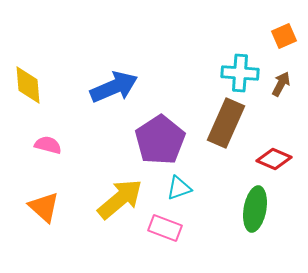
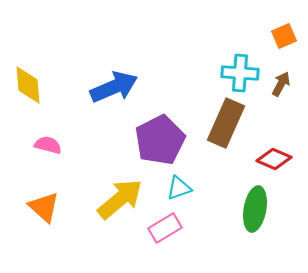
purple pentagon: rotated 6 degrees clockwise
pink rectangle: rotated 52 degrees counterclockwise
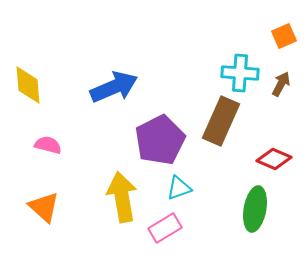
brown rectangle: moved 5 px left, 2 px up
yellow arrow: moved 2 px right, 2 px up; rotated 60 degrees counterclockwise
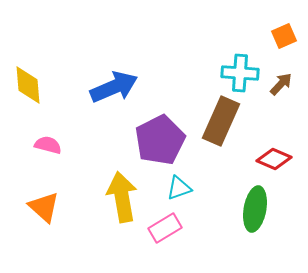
brown arrow: rotated 15 degrees clockwise
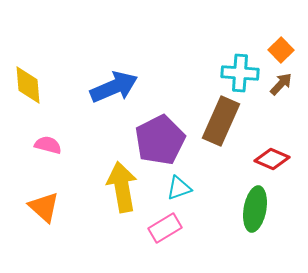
orange square: moved 3 px left, 14 px down; rotated 20 degrees counterclockwise
red diamond: moved 2 px left
yellow arrow: moved 10 px up
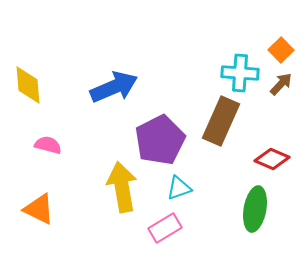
orange triangle: moved 5 px left, 2 px down; rotated 16 degrees counterclockwise
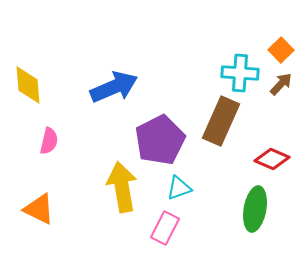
pink semicircle: moved 1 px right, 4 px up; rotated 88 degrees clockwise
pink rectangle: rotated 32 degrees counterclockwise
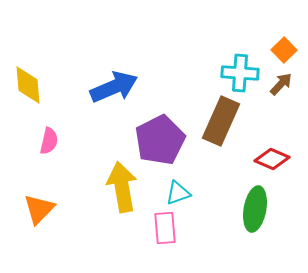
orange square: moved 3 px right
cyan triangle: moved 1 px left, 5 px down
orange triangle: rotated 48 degrees clockwise
pink rectangle: rotated 32 degrees counterclockwise
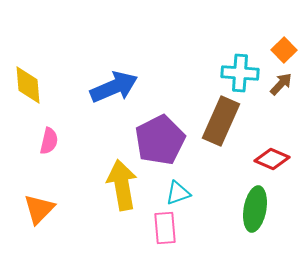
yellow arrow: moved 2 px up
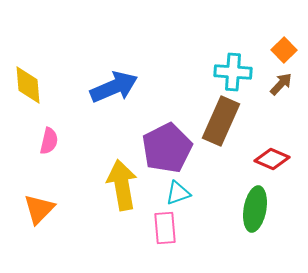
cyan cross: moved 7 px left, 1 px up
purple pentagon: moved 7 px right, 8 px down
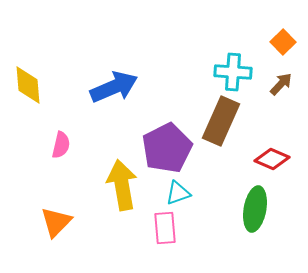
orange square: moved 1 px left, 8 px up
pink semicircle: moved 12 px right, 4 px down
orange triangle: moved 17 px right, 13 px down
